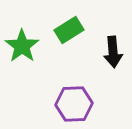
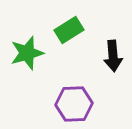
green star: moved 5 px right, 7 px down; rotated 20 degrees clockwise
black arrow: moved 4 px down
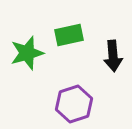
green rectangle: moved 5 px down; rotated 20 degrees clockwise
purple hexagon: rotated 15 degrees counterclockwise
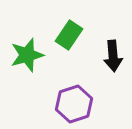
green rectangle: rotated 44 degrees counterclockwise
green star: moved 2 px down
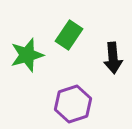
black arrow: moved 2 px down
purple hexagon: moved 1 px left
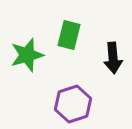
green rectangle: rotated 20 degrees counterclockwise
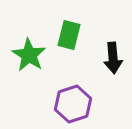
green star: moved 2 px right; rotated 24 degrees counterclockwise
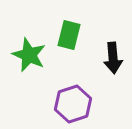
green star: rotated 8 degrees counterclockwise
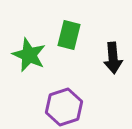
purple hexagon: moved 9 px left, 3 px down
